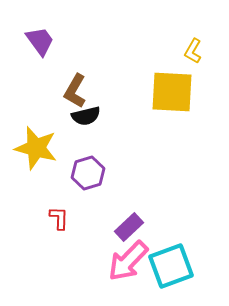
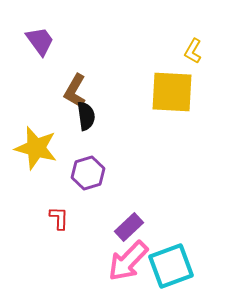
black semicircle: rotated 84 degrees counterclockwise
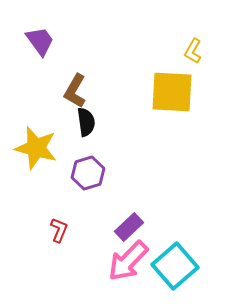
black semicircle: moved 6 px down
red L-shape: moved 12 px down; rotated 20 degrees clockwise
cyan square: moved 4 px right; rotated 21 degrees counterclockwise
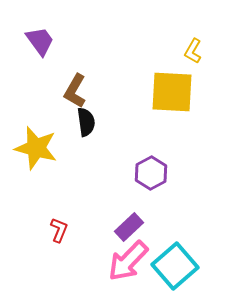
purple hexagon: moved 63 px right; rotated 12 degrees counterclockwise
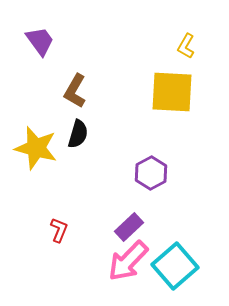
yellow L-shape: moved 7 px left, 5 px up
black semicircle: moved 8 px left, 12 px down; rotated 24 degrees clockwise
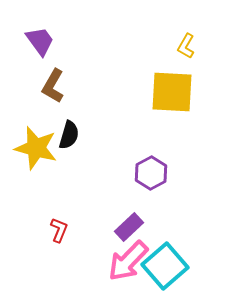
brown L-shape: moved 22 px left, 5 px up
black semicircle: moved 9 px left, 1 px down
cyan square: moved 10 px left
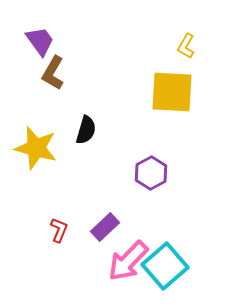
brown L-shape: moved 13 px up
black semicircle: moved 17 px right, 5 px up
purple rectangle: moved 24 px left
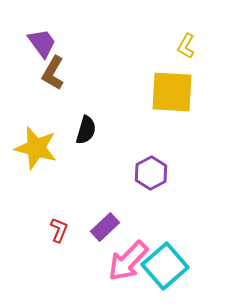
purple trapezoid: moved 2 px right, 2 px down
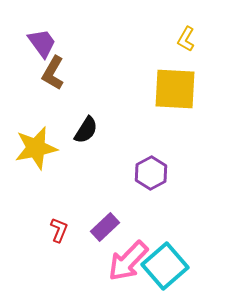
yellow L-shape: moved 7 px up
yellow square: moved 3 px right, 3 px up
black semicircle: rotated 16 degrees clockwise
yellow star: rotated 27 degrees counterclockwise
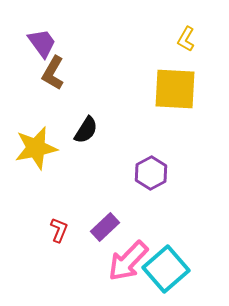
cyan square: moved 1 px right, 3 px down
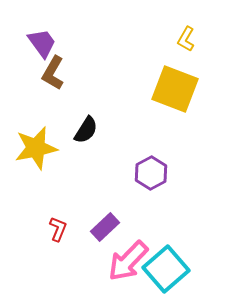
yellow square: rotated 18 degrees clockwise
red L-shape: moved 1 px left, 1 px up
